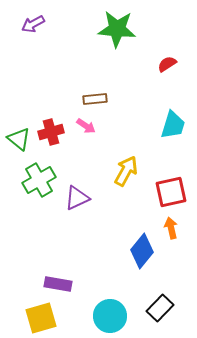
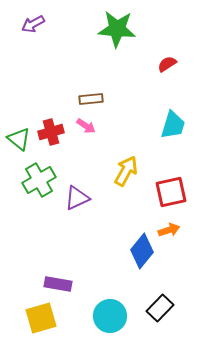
brown rectangle: moved 4 px left
orange arrow: moved 2 px left, 2 px down; rotated 85 degrees clockwise
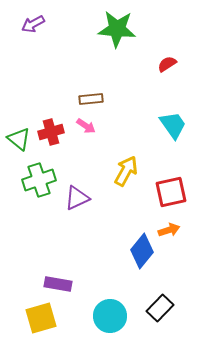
cyan trapezoid: rotated 52 degrees counterclockwise
green cross: rotated 12 degrees clockwise
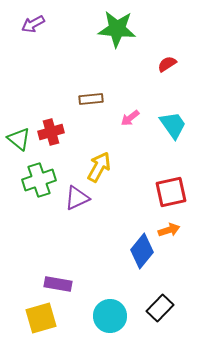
pink arrow: moved 44 px right, 8 px up; rotated 108 degrees clockwise
yellow arrow: moved 27 px left, 4 px up
